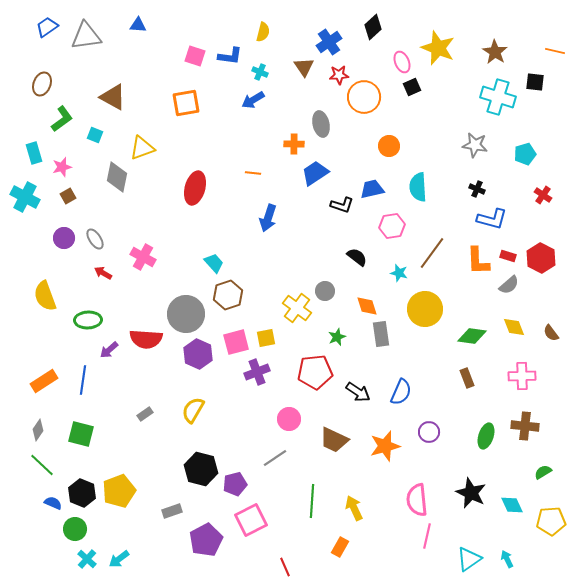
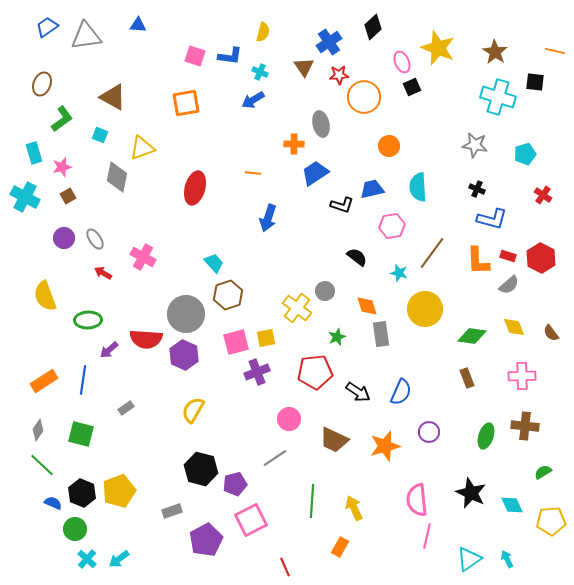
cyan square at (95, 135): moved 5 px right
purple hexagon at (198, 354): moved 14 px left, 1 px down
gray rectangle at (145, 414): moved 19 px left, 6 px up
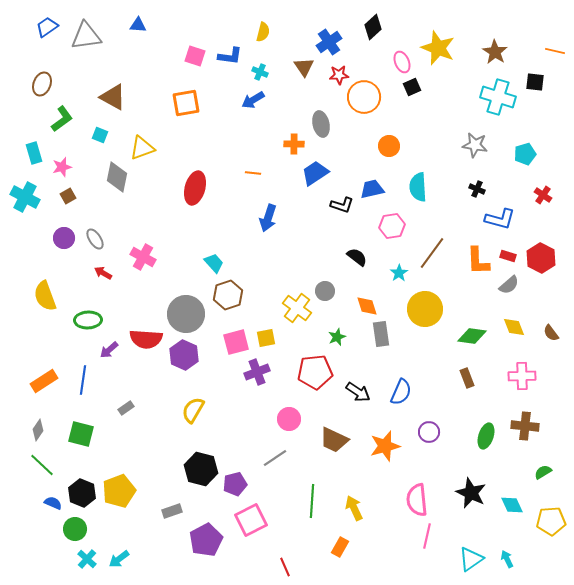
blue L-shape at (492, 219): moved 8 px right
cyan star at (399, 273): rotated 24 degrees clockwise
cyan triangle at (469, 559): moved 2 px right
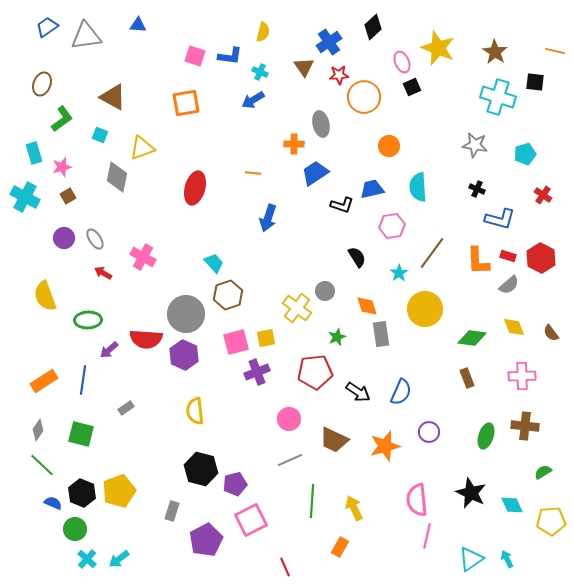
black semicircle at (357, 257): rotated 20 degrees clockwise
green diamond at (472, 336): moved 2 px down
yellow semicircle at (193, 410): moved 2 px right, 1 px down; rotated 36 degrees counterclockwise
gray line at (275, 458): moved 15 px right, 2 px down; rotated 10 degrees clockwise
gray rectangle at (172, 511): rotated 54 degrees counterclockwise
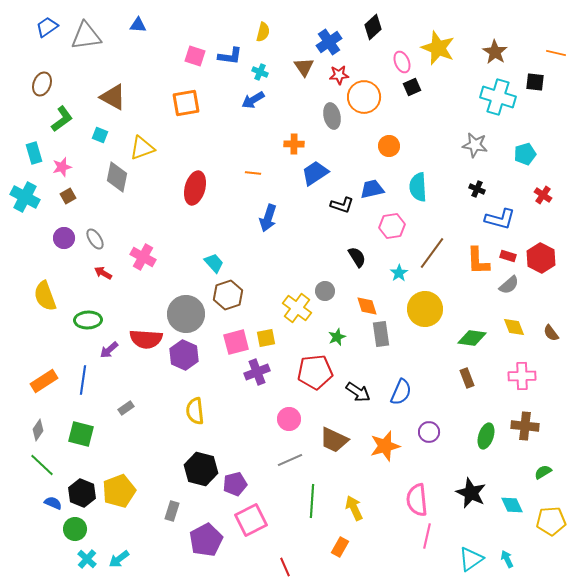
orange line at (555, 51): moved 1 px right, 2 px down
gray ellipse at (321, 124): moved 11 px right, 8 px up
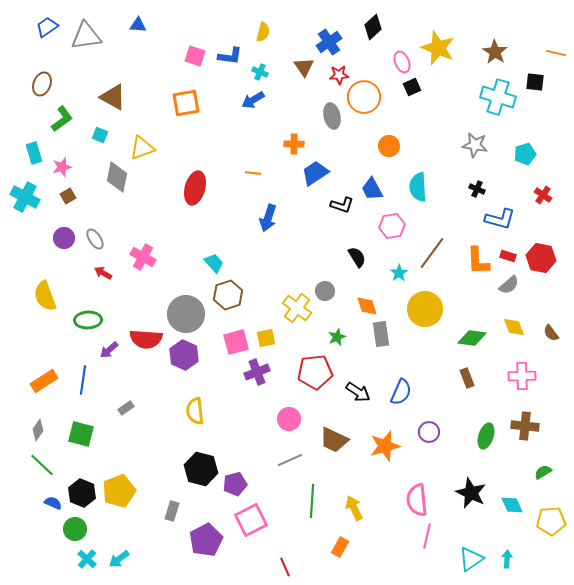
blue trapezoid at (372, 189): rotated 105 degrees counterclockwise
red hexagon at (541, 258): rotated 16 degrees counterclockwise
cyan arrow at (507, 559): rotated 30 degrees clockwise
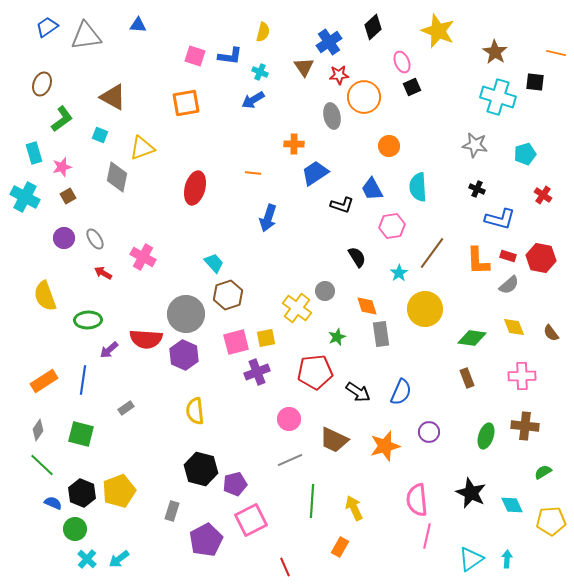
yellow star at (438, 48): moved 17 px up
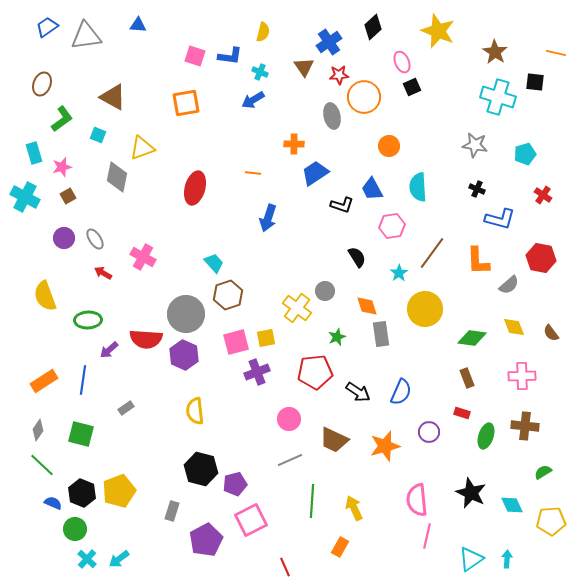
cyan square at (100, 135): moved 2 px left
red rectangle at (508, 256): moved 46 px left, 157 px down
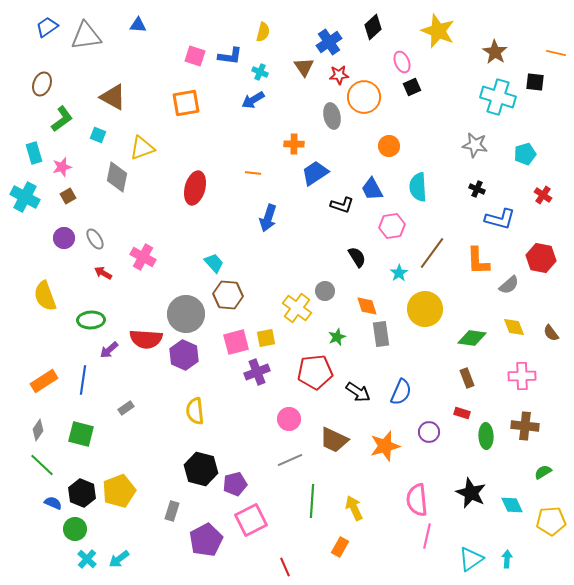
brown hexagon at (228, 295): rotated 24 degrees clockwise
green ellipse at (88, 320): moved 3 px right
green ellipse at (486, 436): rotated 20 degrees counterclockwise
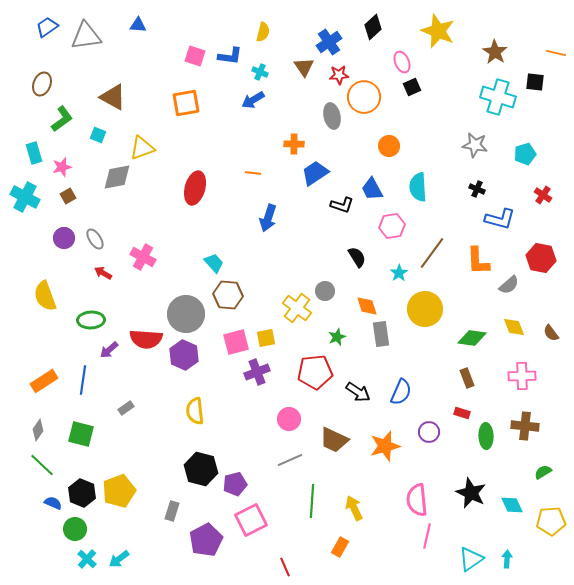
gray diamond at (117, 177): rotated 68 degrees clockwise
